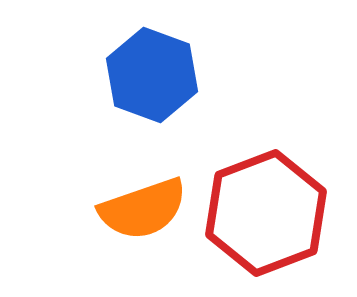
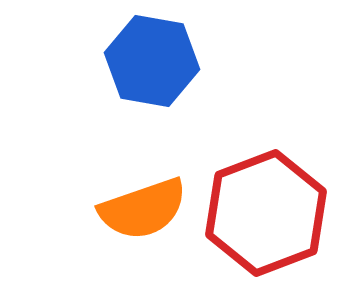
blue hexagon: moved 14 px up; rotated 10 degrees counterclockwise
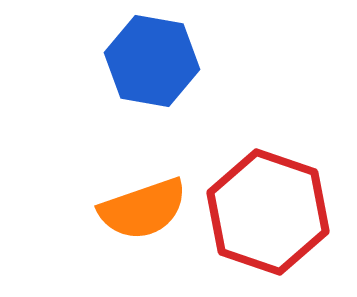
red hexagon: moved 2 px right, 1 px up; rotated 20 degrees counterclockwise
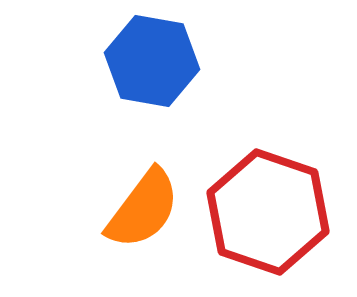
orange semicircle: rotated 34 degrees counterclockwise
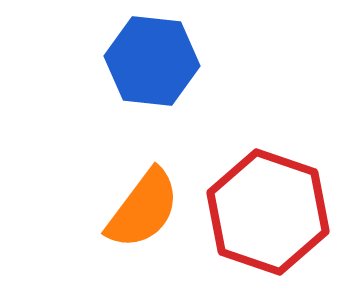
blue hexagon: rotated 4 degrees counterclockwise
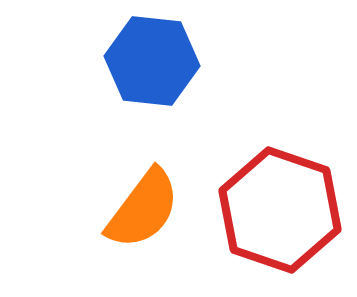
red hexagon: moved 12 px right, 2 px up
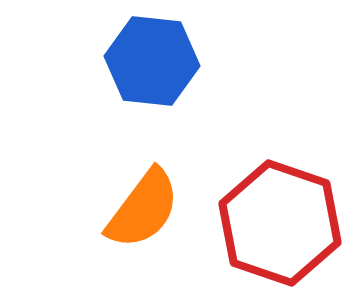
red hexagon: moved 13 px down
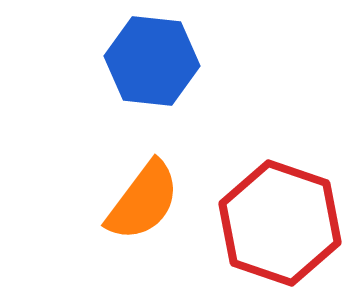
orange semicircle: moved 8 px up
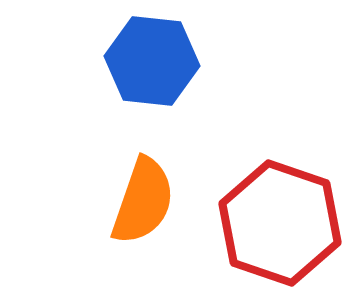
orange semicircle: rotated 18 degrees counterclockwise
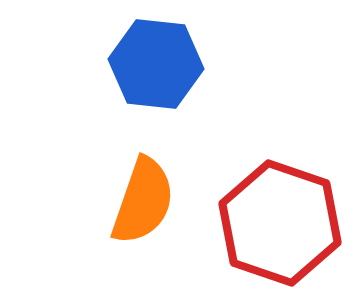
blue hexagon: moved 4 px right, 3 px down
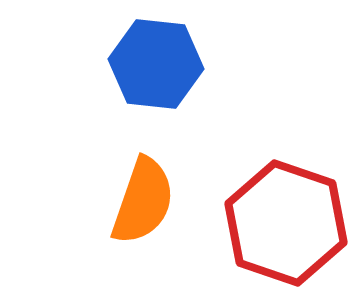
red hexagon: moved 6 px right
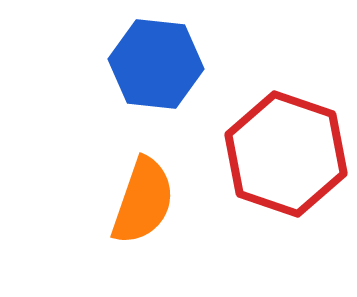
red hexagon: moved 69 px up
